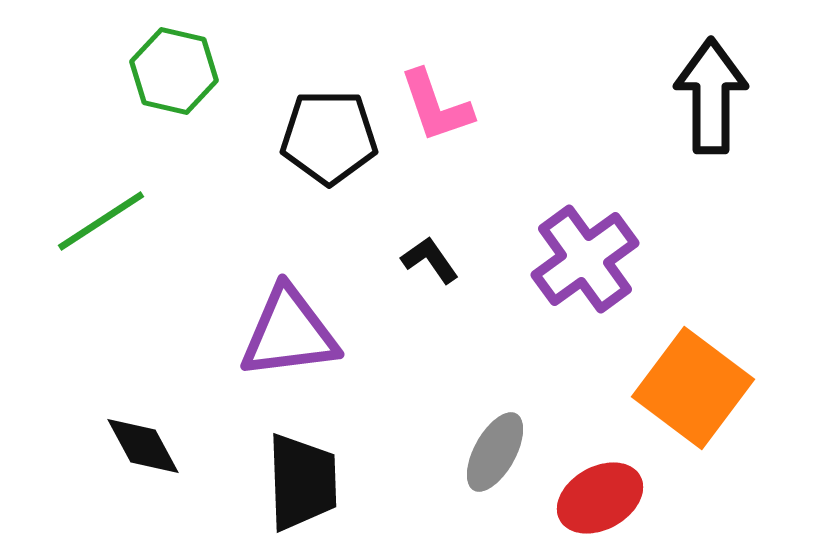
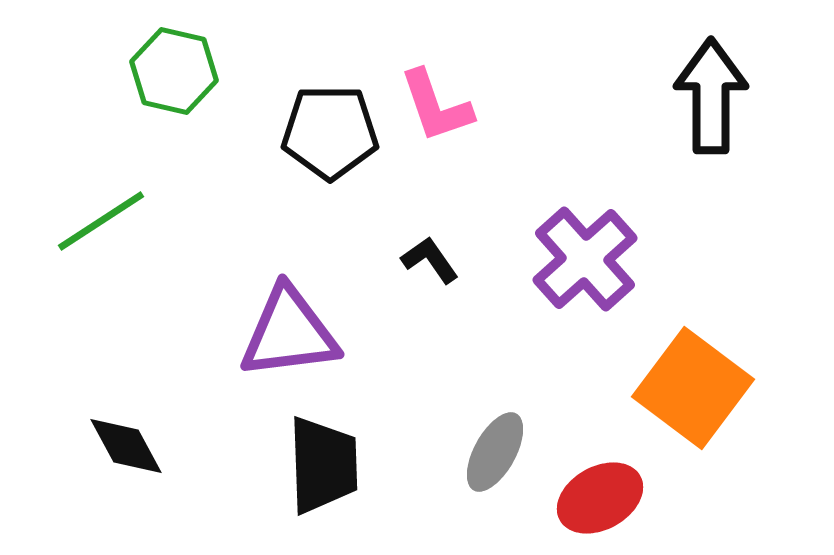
black pentagon: moved 1 px right, 5 px up
purple cross: rotated 6 degrees counterclockwise
black diamond: moved 17 px left
black trapezoid: moved 21 px right, 17 px up
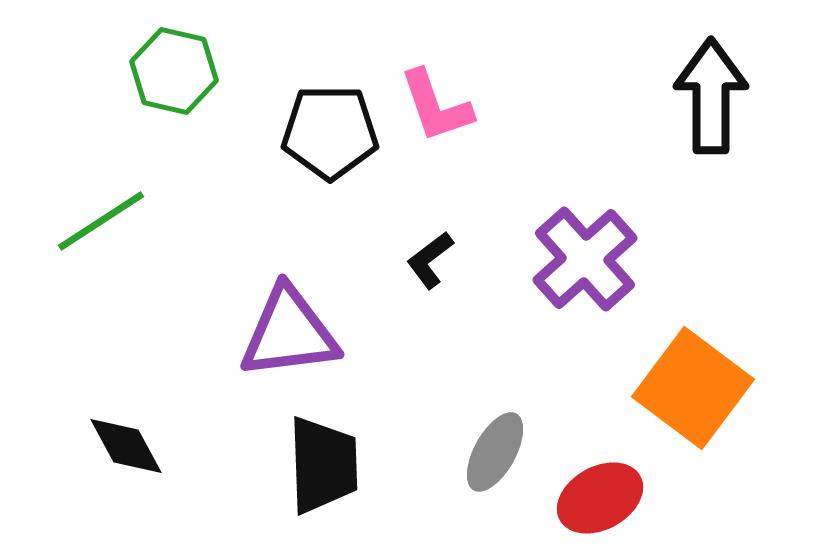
black L-shape: rotated 92 degrees counterclockwise
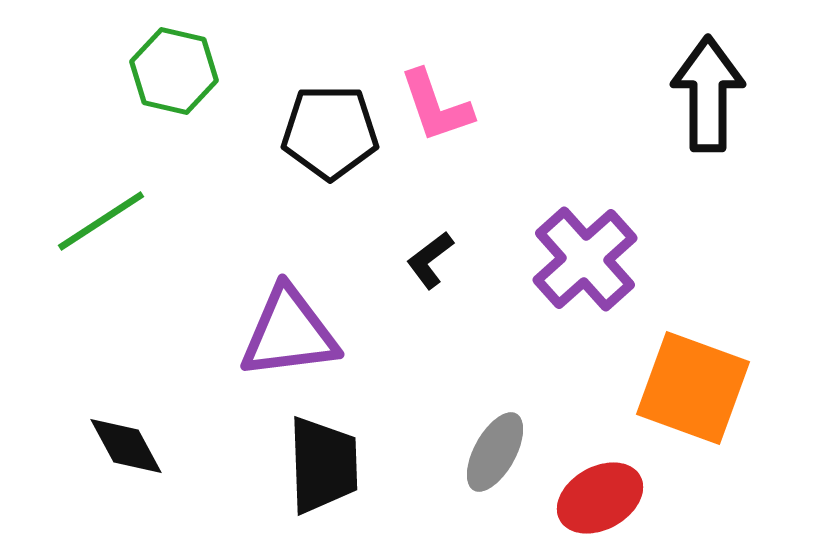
black arrow: moved 3 px left, 2 px up
orange square: rotated 17 degrees counterclockwise
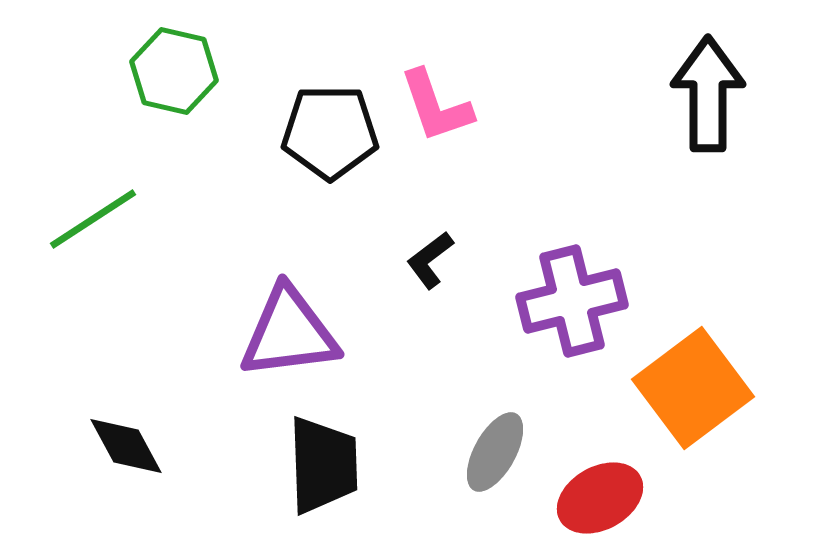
green line: moved 8 px left, 2 px up
purple cross: moved 13 px left, 42 px down; rotated 28 degrees clockwise
orange square: rotated 33 degrees clockwise
